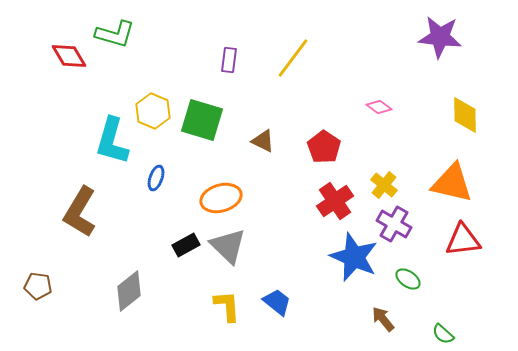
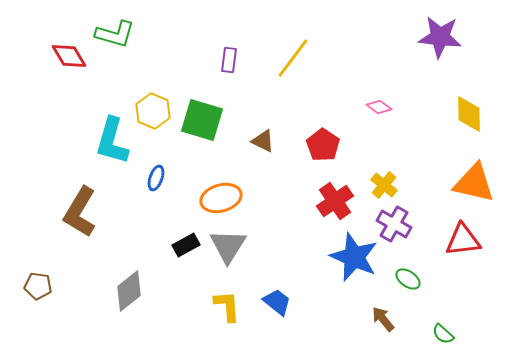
yellow diamond: moved 4 px right, 1 px up
red pentagon: moved 1 px left, 2 px up
orange triangle: moved 22 px right
gray triangle: rotated 18 degrees clockwise
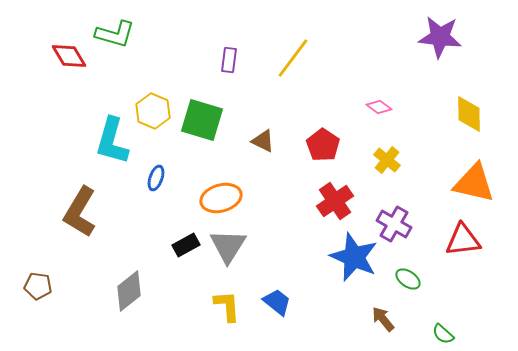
yellow cross: moved 3 px right, 25 px up
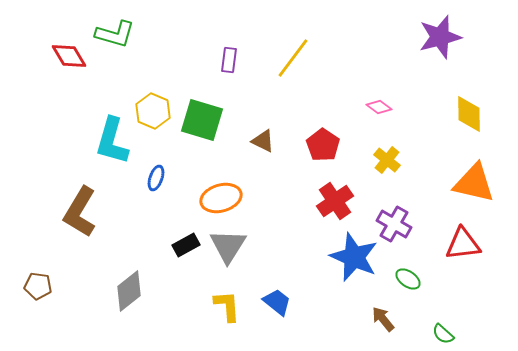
purple star: rotated 21 degrees counterclockwise
red triangle: moved 4 px down
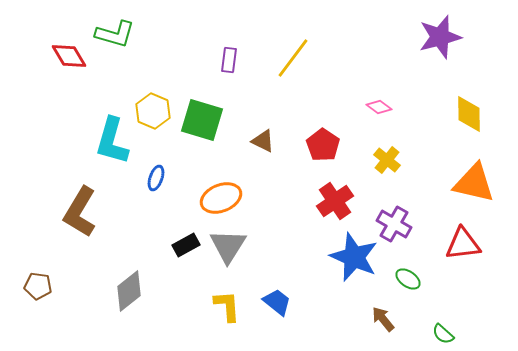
orange ellipse: rotated 6 degrees counterclockwise
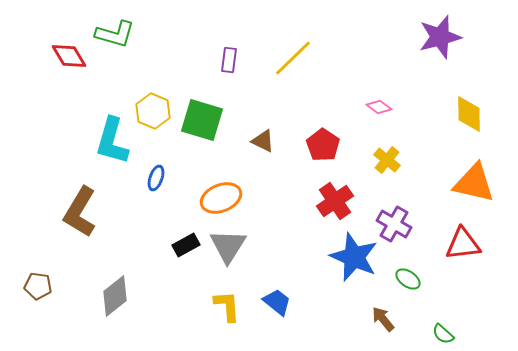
yellow line: rotated 9 degrees clockwise
gray diamond: moved 14 px left, 5 px down
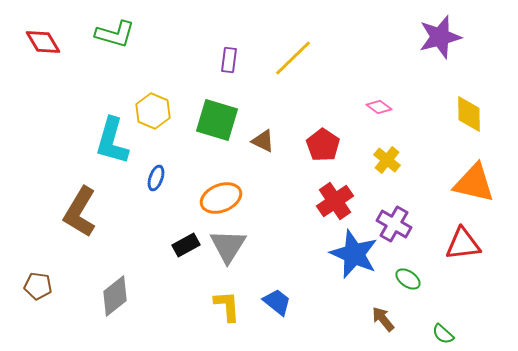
red diamond: moved 26 px left, 14 px up
green square: moved 15 px right
blue star: moved 3 px up
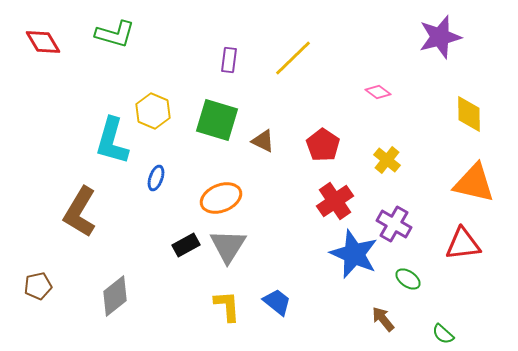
pink diamond: moved 1 px left, 15 px up
brown pentagon: rotated 20 degrees counterclockwise
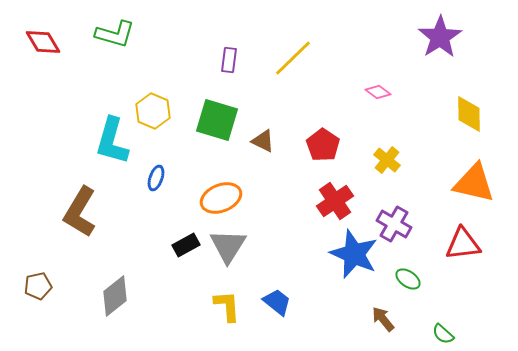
purple star: rotated 18 degrees counterclockwise
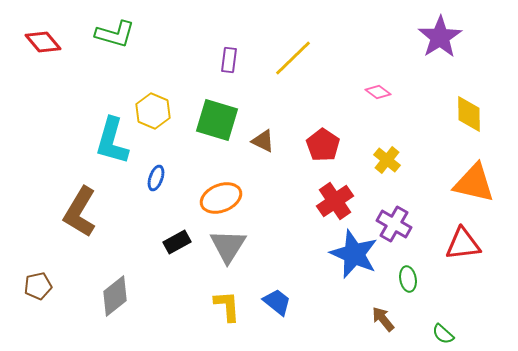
red diamond: rotated 9 degrees counterclockwise
black rectangle: moved 9 px left, 3 px up
green ellipse: rotated 45 degrees clockwise
